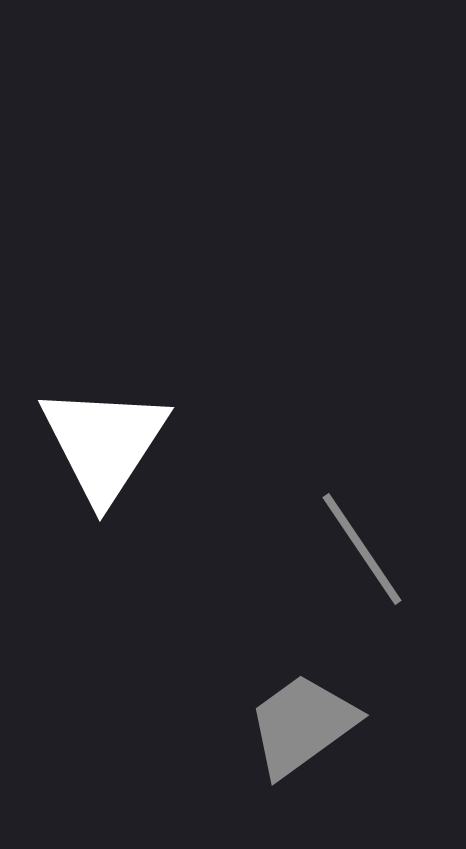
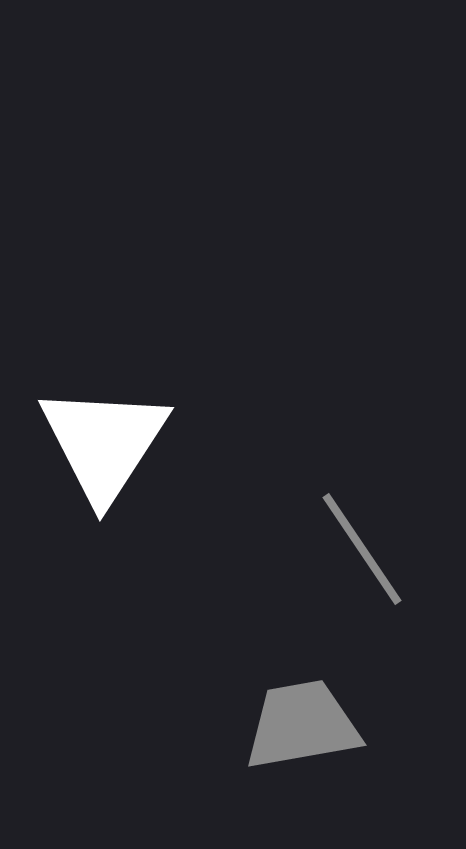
gray trapezoid: rotated 26 degrees clockwise
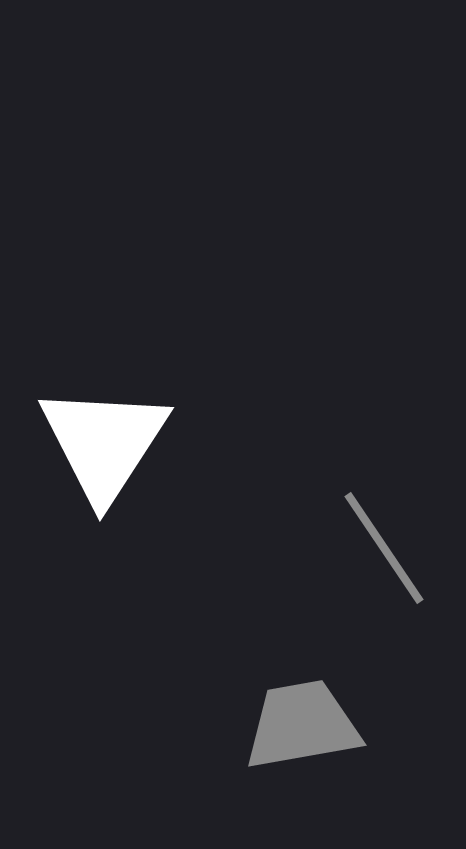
gray line: moved 22 px right, 1 px up
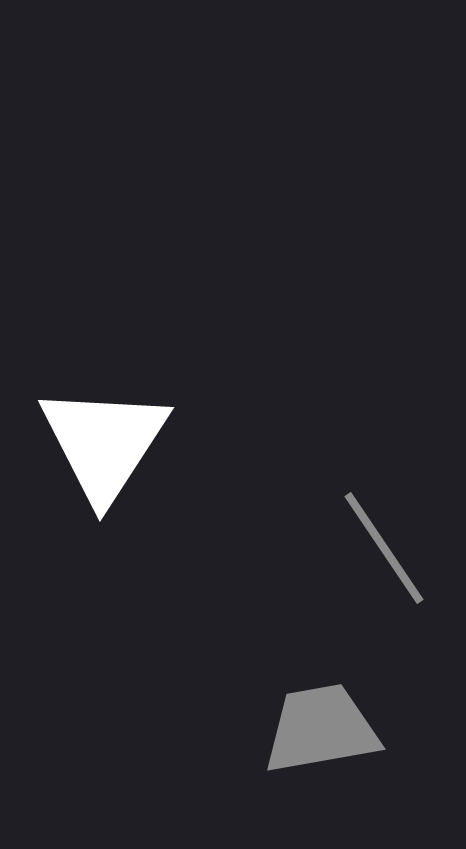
gray trapezoid: moved 19 px right, 4 px down
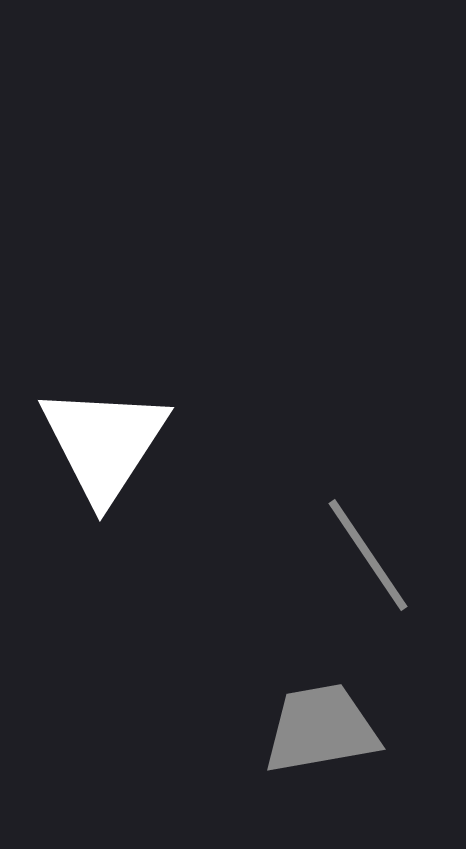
gray line: moved 16 px left, 7 px down
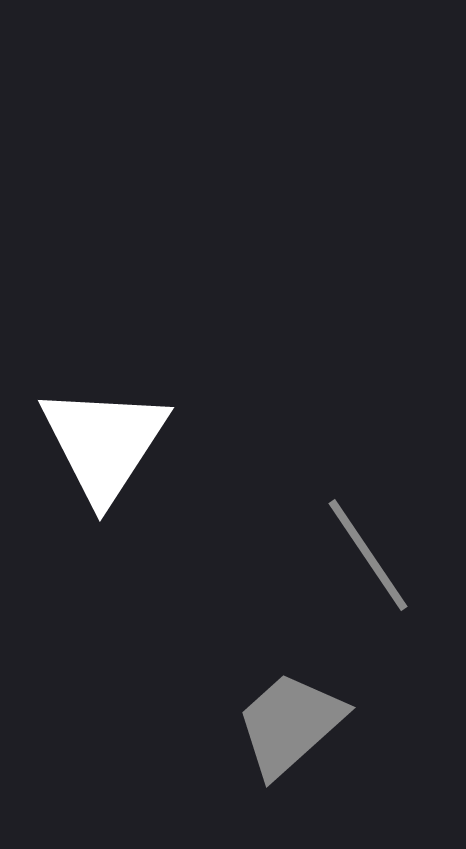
gray trapezoid: moved 31 px left, 5 px up; rotated 32 degrees counterclockwise
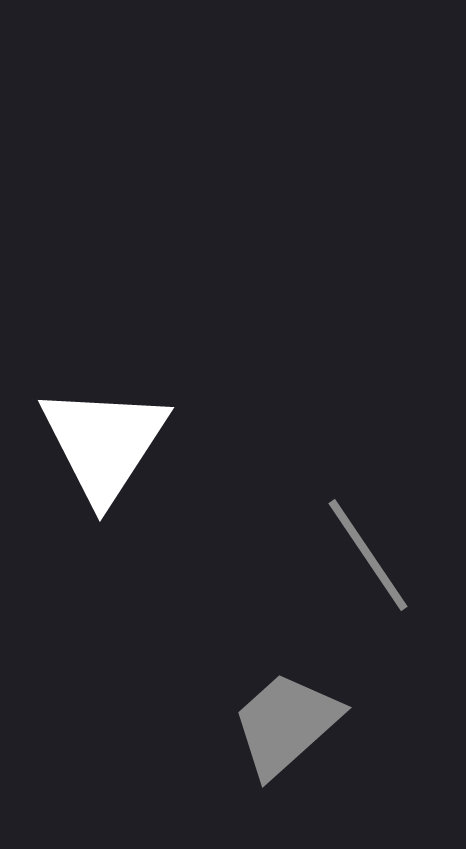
gray trapezoid: moved 4 px left
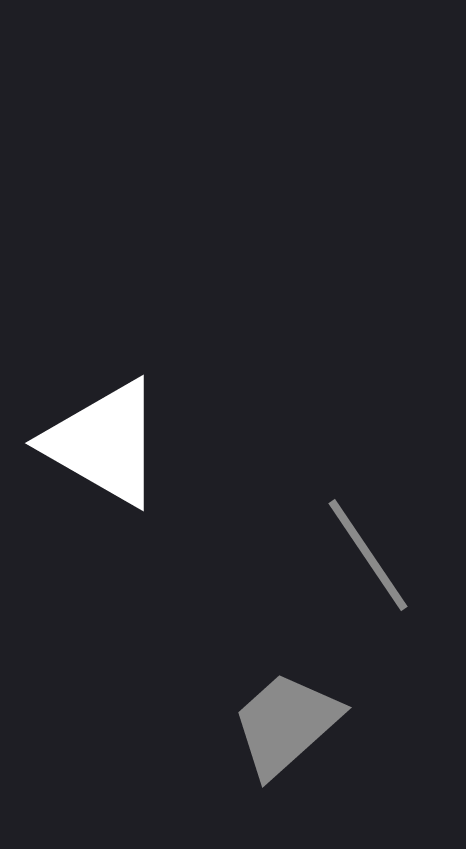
white triangle: rotated 33 degrees counterclockwise
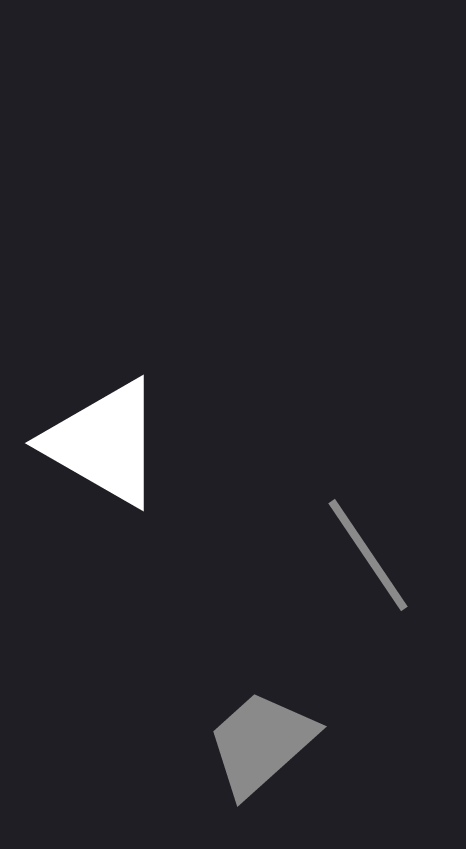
gray trapezoid: moved 25 px left, 19 px down
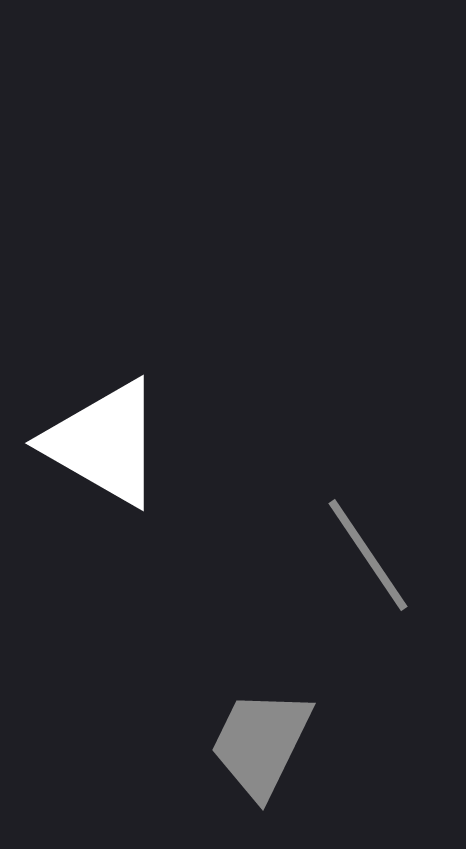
gray trapezoid: rotated 22 degrees counterclockwise
